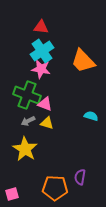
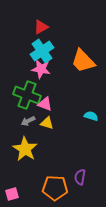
red triangle: rotated 35 degrees counterclockwise
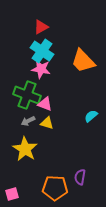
cyan cross: rotated 20 degrees counterclockwise
cyan semicircle: rotated 56 degrees counterclockwise
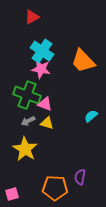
red triangle: moved 9 px left, 10 px up
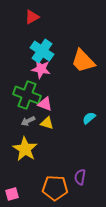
cyan semicircle: moved 2 px left, 2 px down
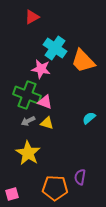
cyan cross: moved 13 px right, 3 px up
pink triangle: moved 2 px up
yellow star: moved 3 px right, 4 px down
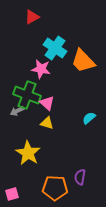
pink triangle: moved 2 px right, 1 px down; rotated 21 degrees clockwise
gray arrow: moved 11 px left, 10 px up
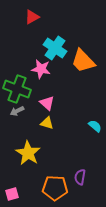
green cross: moved 10 px left, 6 px up
cyan semicircle: moved 6 px right, 8 px down; rotated 80 degrees clockwise
